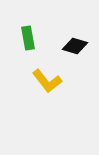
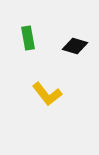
yellow L-shape: moved 13 px down
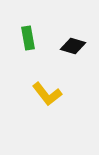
black diamond: moved 2 px left
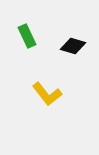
green rectangle: moved 1 px left, 2 px up; rotated 15 degrees counterclockwise
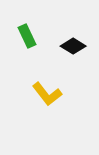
black diamond: rotated 15 degrees clockwise
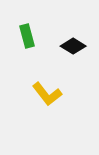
green rectangle: rotated 10 degrees clockwise
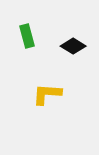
yellow L-shape: rotated 132 degrees clockwise
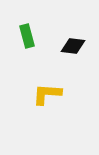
black diamond: rotated 25 degrees counterclockwise
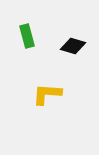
black diamond: rotated 10 degrees clockwise
